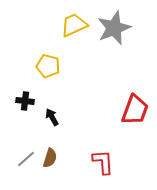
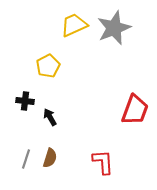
yellow pentagon: rotated 30 degrees clockwise
black arrow: moved 2 px left
gray line: rotated 30 degrees counterclockwise
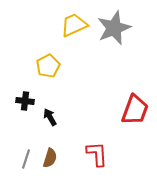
red L-shape: moved 6 px left, 8 px up
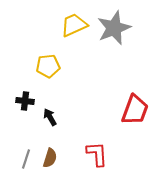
yellow pentagon: rotated 20 degrees clockwise
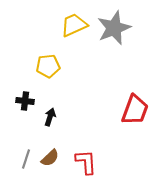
black arrow: rotated 48 degrees clockwise
red L-shape: moved 11 px left, 8 px down
brown semicircle: rotated 30 degrees clockwise
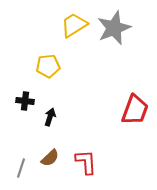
yellow trapezoid: rotated 8 degrees counterclockwise
gray line: moved 5 px left, 9 px down
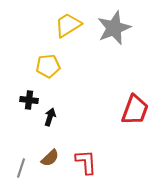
yellow trapezoid: moved 6 px left
black cross: moved 4 px right, 1 px up
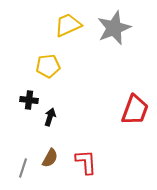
yellow trapezoid: rotated 8 degrees clockwise
brown semicircle: rotated 18 degrees counterclockwise
gray line: moved 2 px right
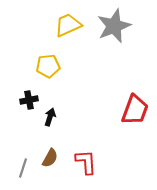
gray star: moved 2 px up
black cross: rotated 18 degrees counterclockwise
